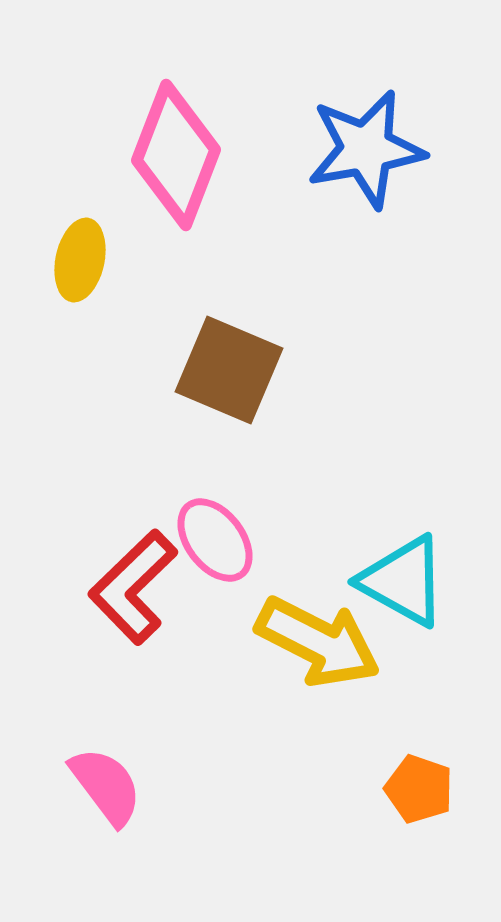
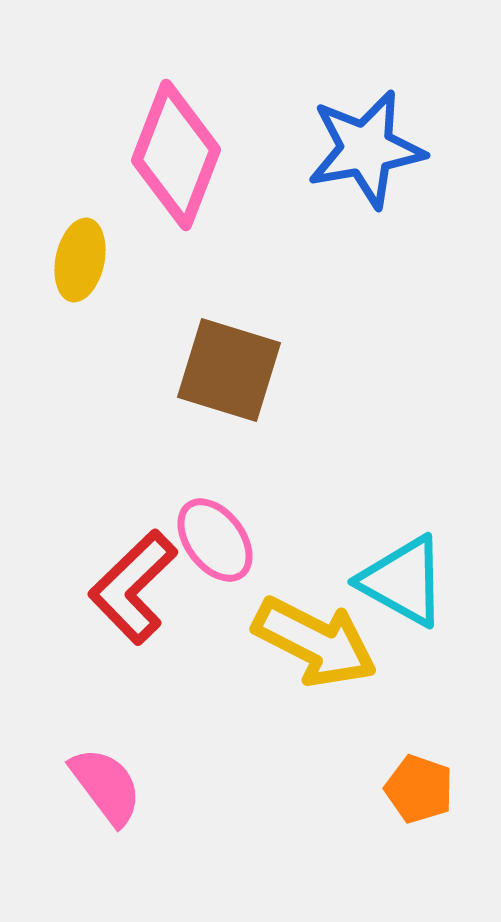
brown square: rotated 6 degrees counterclockwise
yellow arrow: moved 3 px left
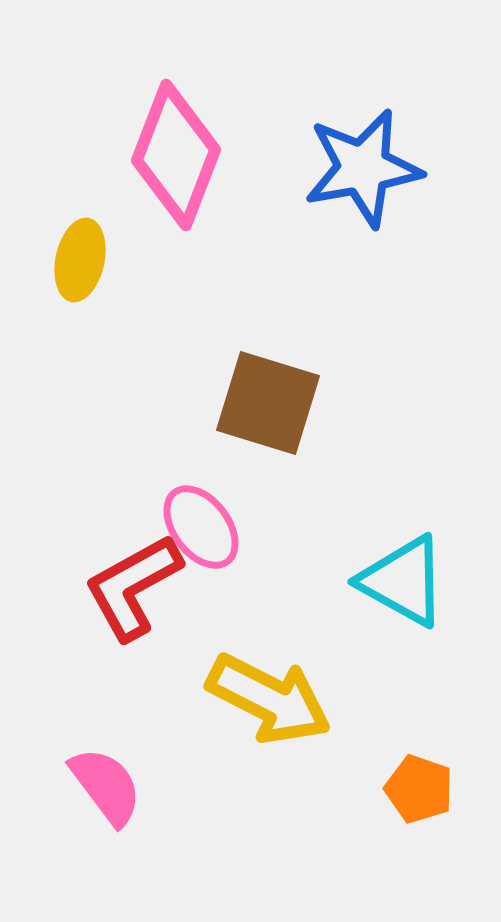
blue star: moved 3 px left, 19 px down
brown square: moved 39 px right, 33 px down
pink ellipse: moved 14 px left, 13 px up
red L-shape: rotated 15 degrees clockwise
yellow arrow: moved 46 px left, 57 px down
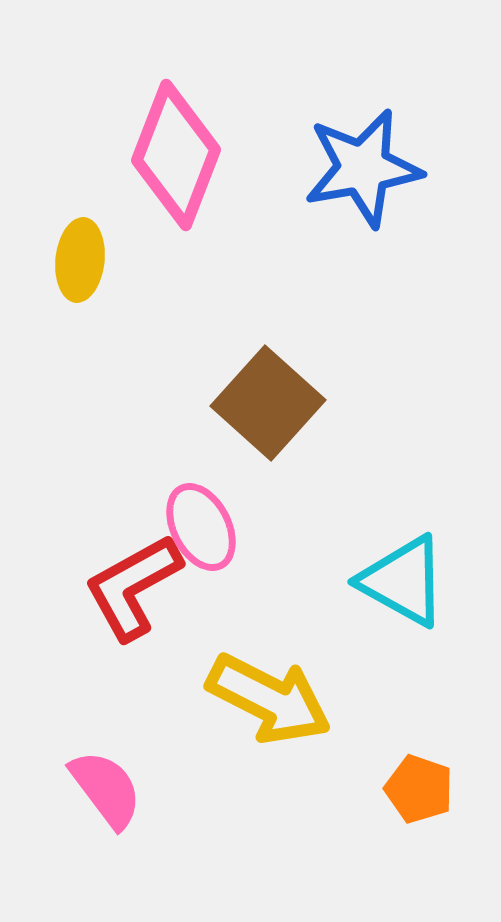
yellow ellipse: rotated 6 degrees counterclockwise
brown square: rotated 25 degrees clockwise
pink ellipse: rotated 10 degrees clockwise
pink semicircle: moved 3 px down
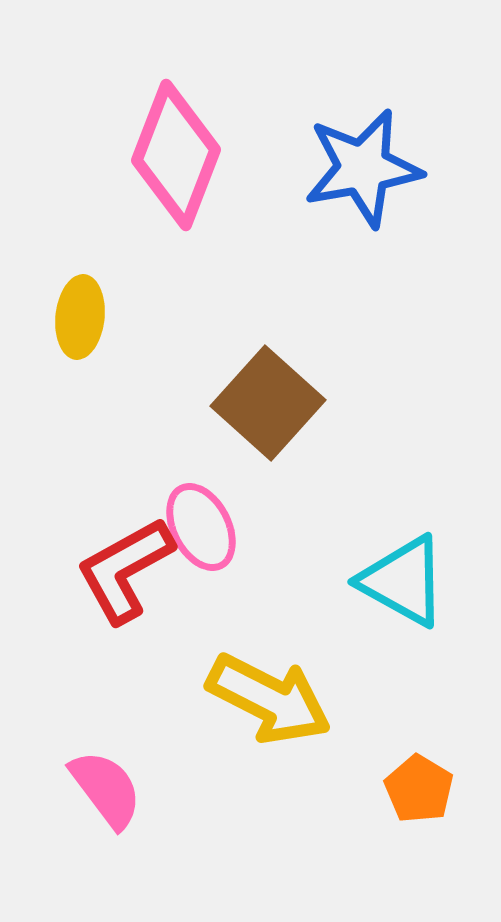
yellow ellipse: moved 57 px down
red L-shape: moved 8 px left, 17 px up
orange pentagon: rotated 12 degrees clockwise
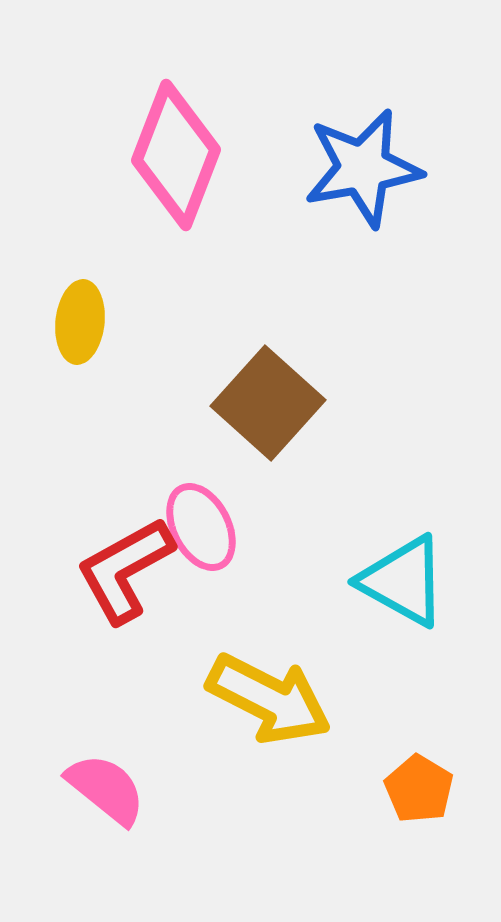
yellow ellipse: moved 5 px down
pink semicircle: rotated 14 degrees counterclockwise
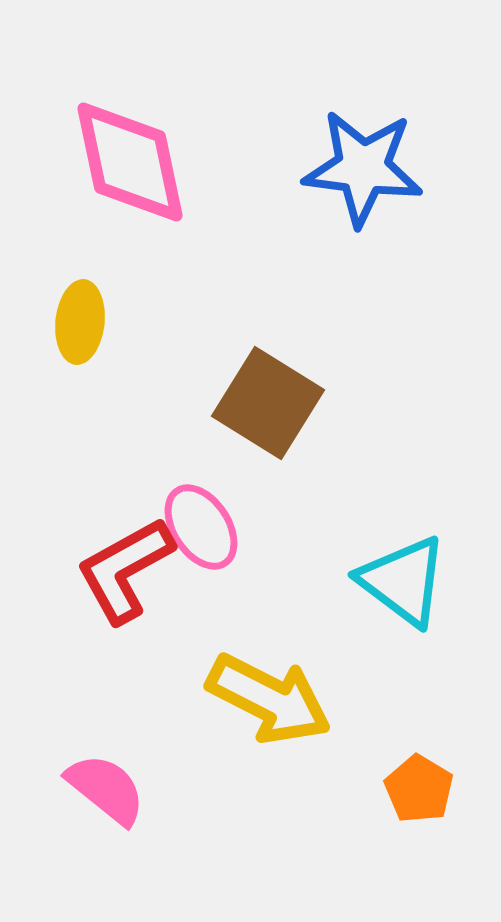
pink diamond: moved 46 px left, 7 px down; rotated 33 degrees counterclockwise
blue star: rotated 17 degrees clockwise
brown square: rotated 10 degrees counterclockwise
pink ellipse: rotated 6 degrees counterclockwise
cyan triangle: rotated 8 degrees clockwise
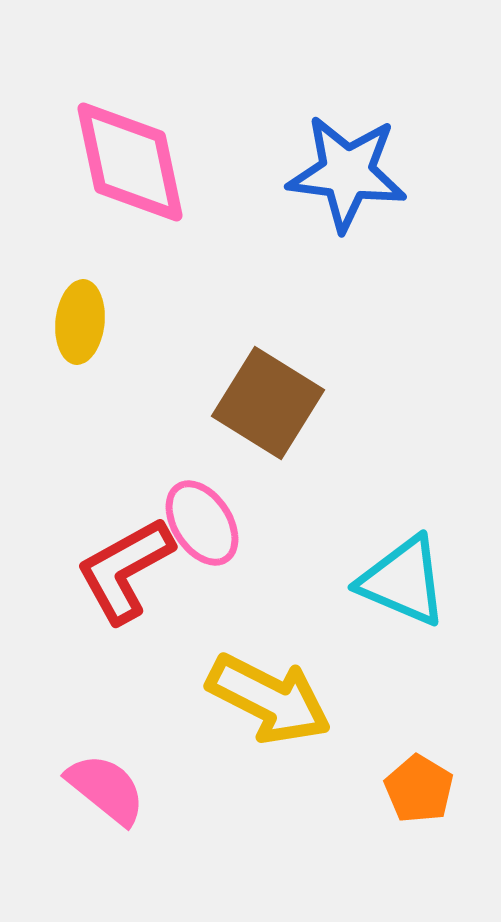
blue star: moved 16 px left, 5 px down
pink ellipse: moved 1 px right, 4 px up
cyan triangle: rotated 14 degrees counterclockwise
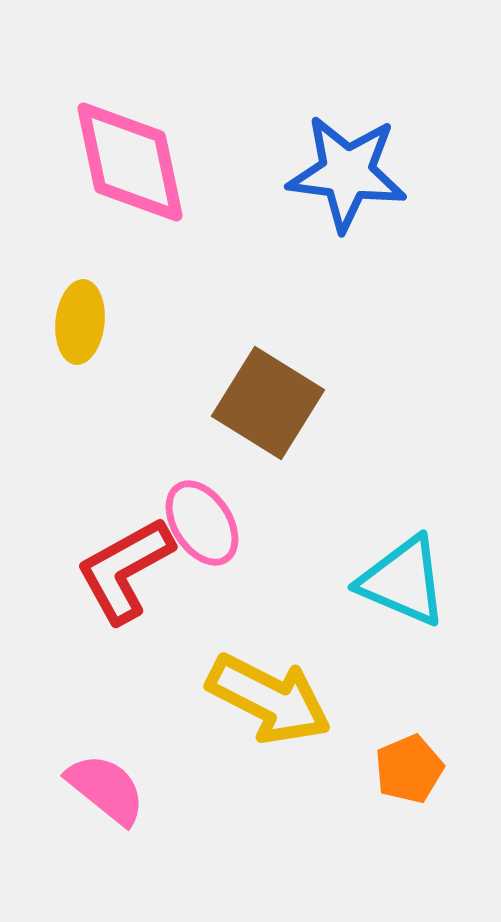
orange pentagon: moved 10 px left, 20 px up; rotated 18 degrees clockwise
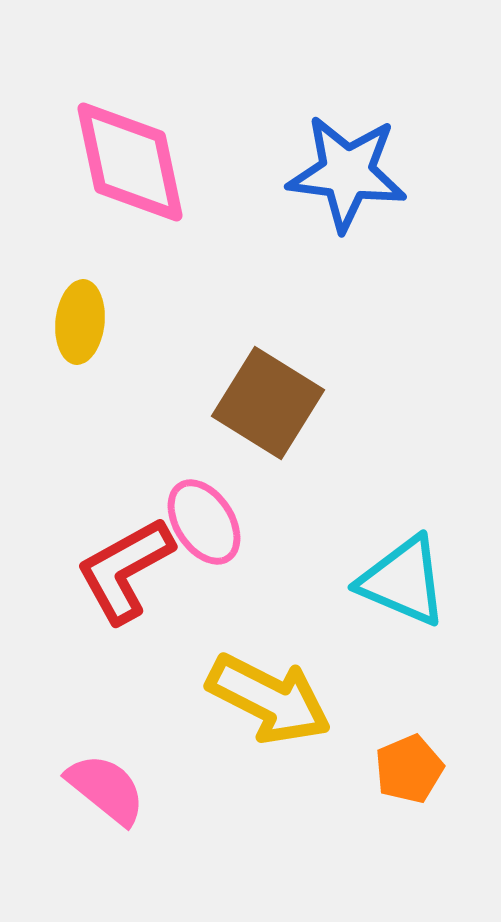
pink ellipse: moved 2 px right, 1 px up
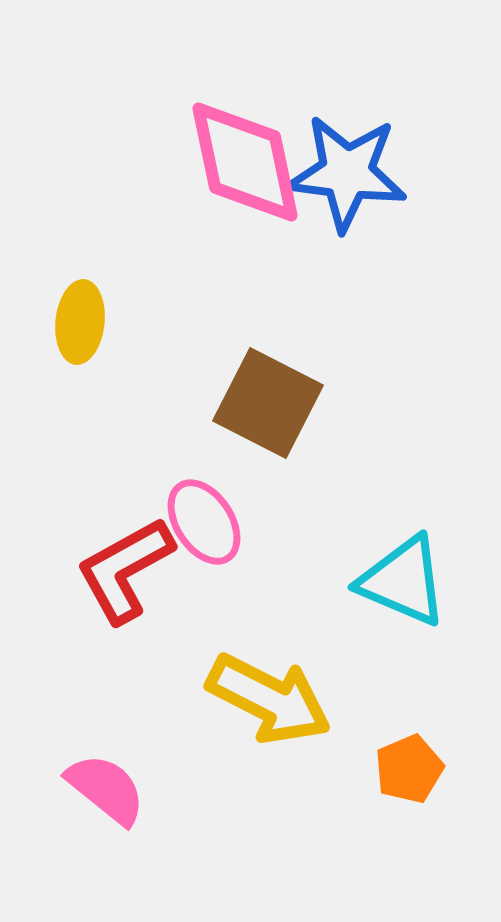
pink diamond: moved 115 px right
brown square: rotated 5 degrees counterclockwise
